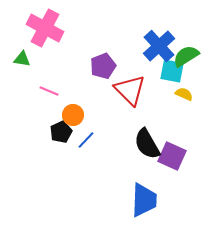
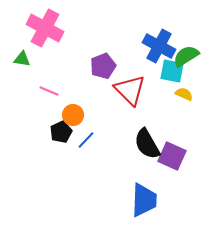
blue cross: rotated 20 degrees counterclockwise
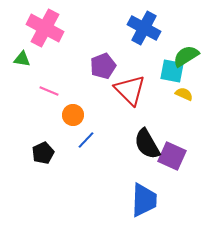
blue cross: moved 15 px left, 18 px up
black pentagon: moved 18 px left, 21 px down
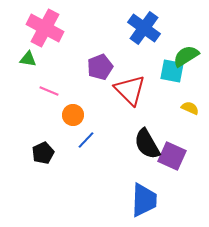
blue cross: rotated 8 degrees clockwise
green triangle: moved 6 px right
purple pentagon: moved 3 px left, 1 px down
yellow semicircle: moved 6 px right, 14 px down
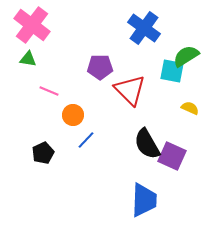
pink cross: moved 13 px left, 3 px up; rotated 9 degrees clockwise
purple pentagon: rotated 20 degrees clockwise
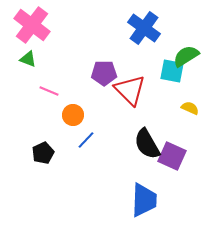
green triangle: rotated 12 degrees clockwise
purple pentagon: moved 4 px right, 6 px down
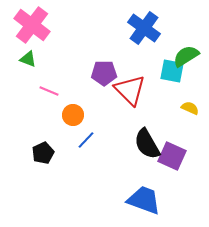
blue trapezoid: rotated 72 degrees counterclockwise
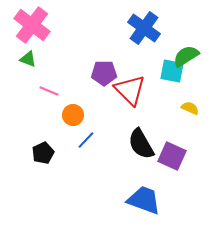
black semicircle: moved 6 px left
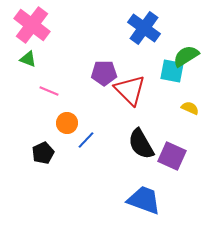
orange circle: moved 6 px left, 8 px down
